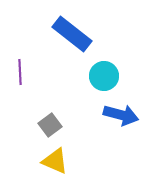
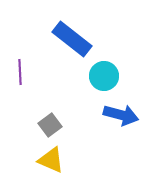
blue rectangle: moved 5 px down
yellow triangle: moved 4 px left, 1 px up
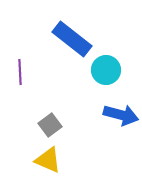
cyan circle: moved 2 px right, 6 px up
yellow triangle: moved 3 px left
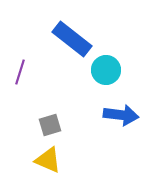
purple line: rotated 20 degrees clockwise
blue arrow: rotated 8 degrees counterclockwise
gray square: rotated 20 degrees clockwise
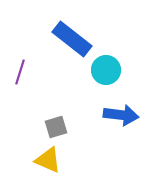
gray square: moved 6 px right, 2 px down
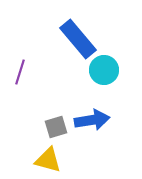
blue rectangle: moved 6 px right; rotated 12 degrees clockwise
cyan circle: moved 2 px left
blue arrow: moved 29 px left, 5 px down; rotated 16 degrees counterclockwise
yellow triangle: rotated 8 degrees counterclockwise
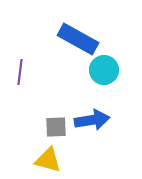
blue rectangle: rotated 21 degrees counterclockwise
purple line: rotated 10 degrees counterclockwise
gray square: rotated 15 degrees clockwise
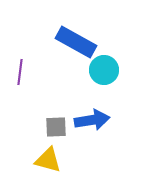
blue rectangle: moved 2 px left, 3 px down
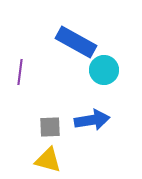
gray square: moved 6 px left
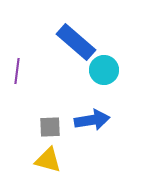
blue rectangle: rotated 12 degrees clockwise
purple line: moved 3 px left, 1 px up
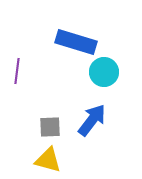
blue rectangle: rotated 24 degrees counterclockwise
cyan circle: moved 2 px down
blue arrow: rotated 44 degrees counterclockwise
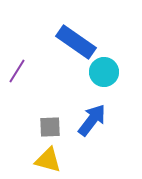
blue rectangle: rotated 18 degrees clockwise
purple line: rotated 25 degrees clockwise
